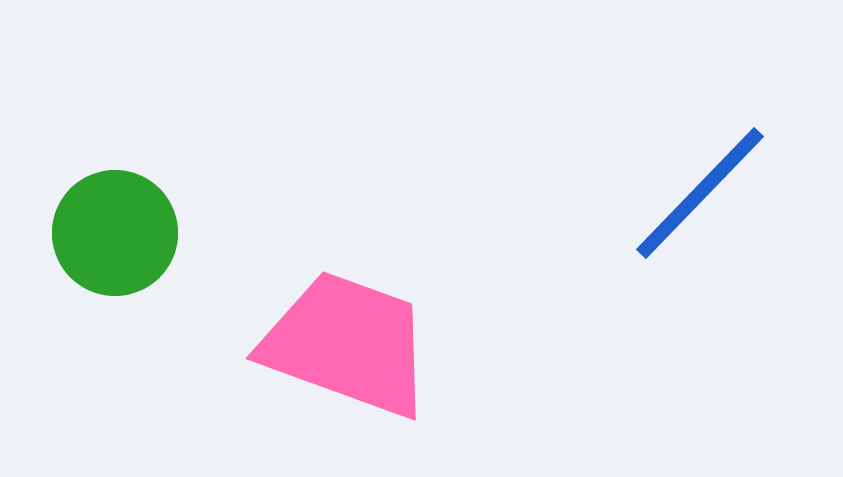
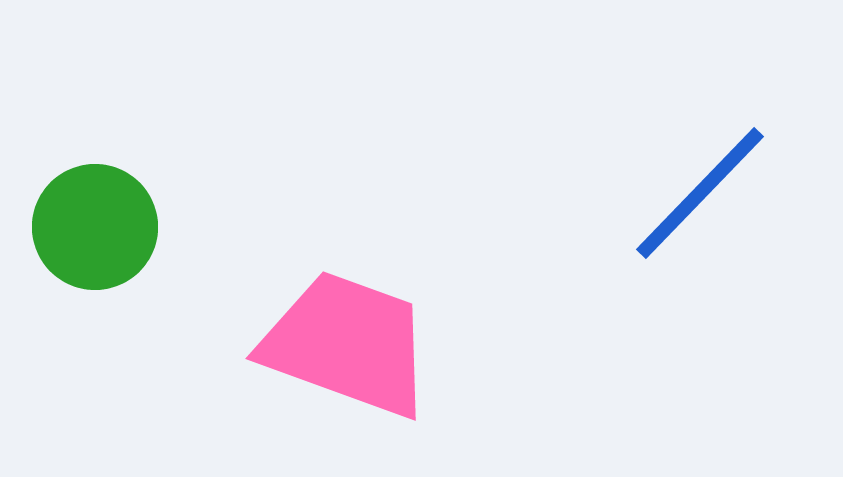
green circle: moved 20 px left, 6 px up
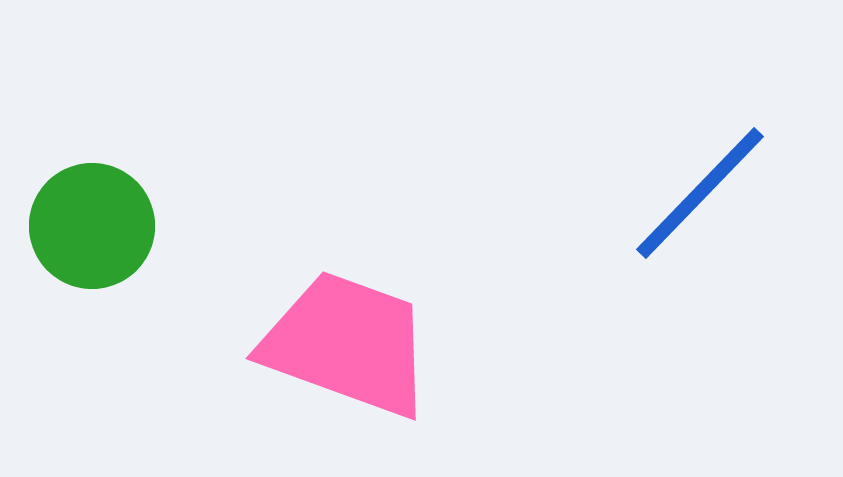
green circle: moved 3 px left, 1 px up
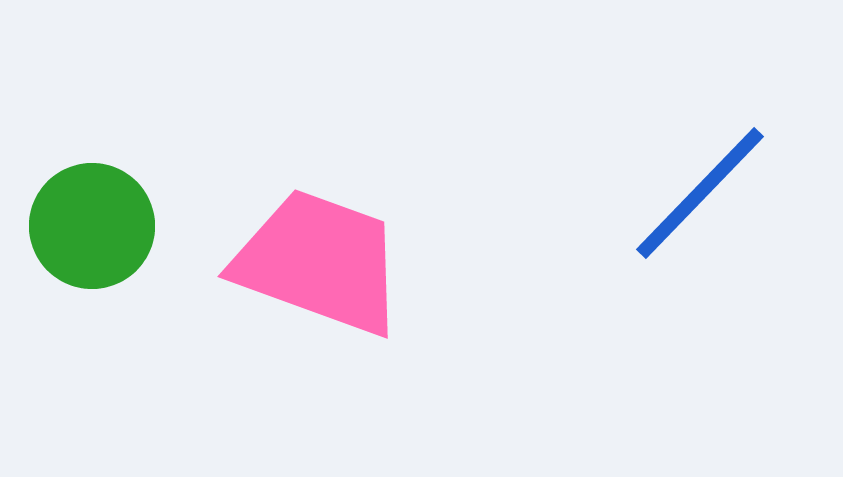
pink trapezoid: moved 28 px left, 82 px up
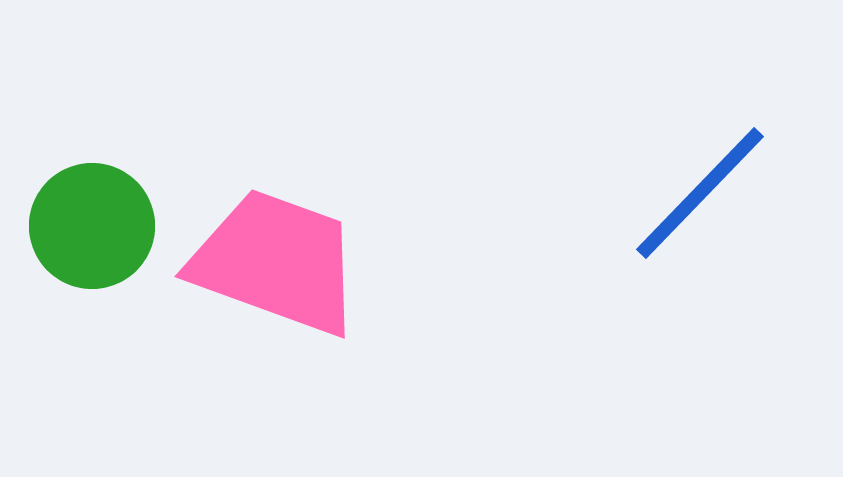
pink trapezoid: moved 43 px left
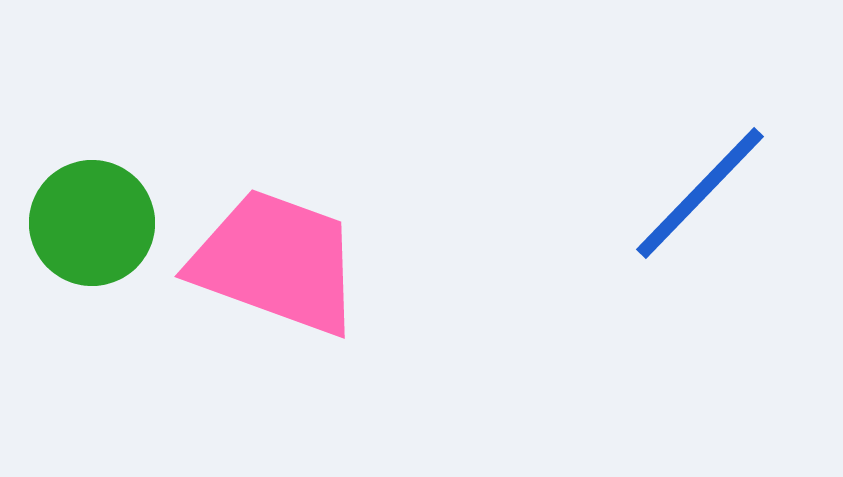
green circle: moved 3 px up
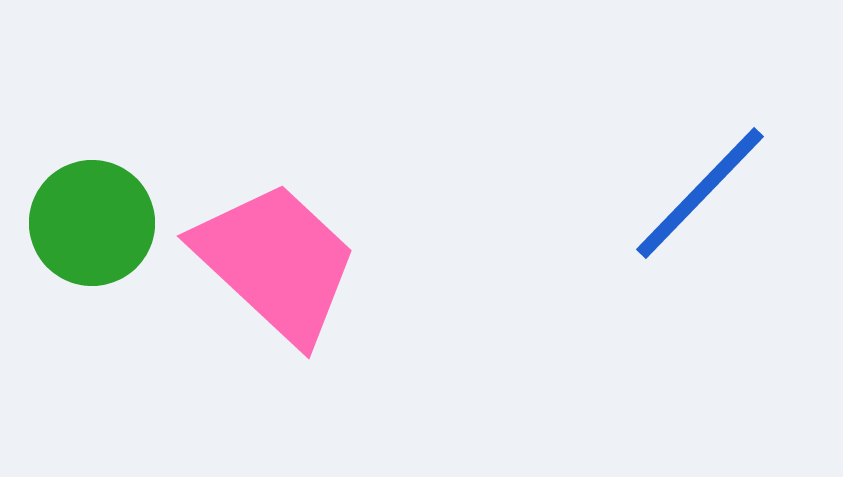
pink trapezoid: rotated 23 degrees clockwise
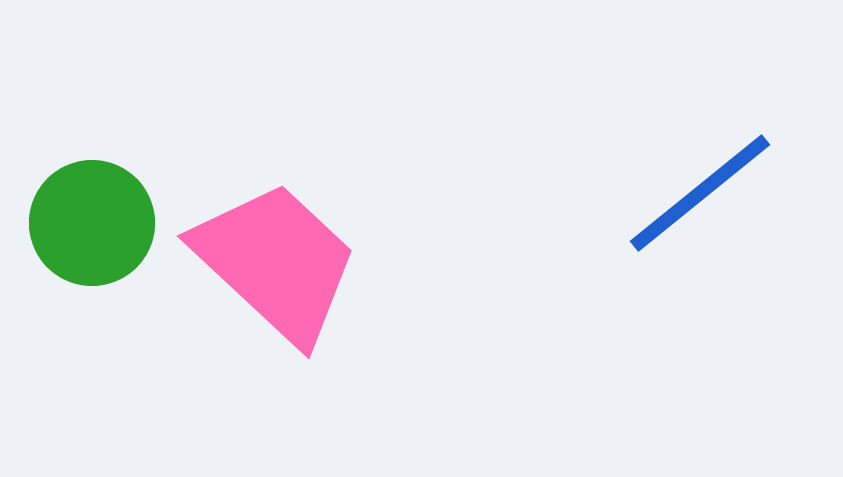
blue line: rotated 7 degrees clockwise
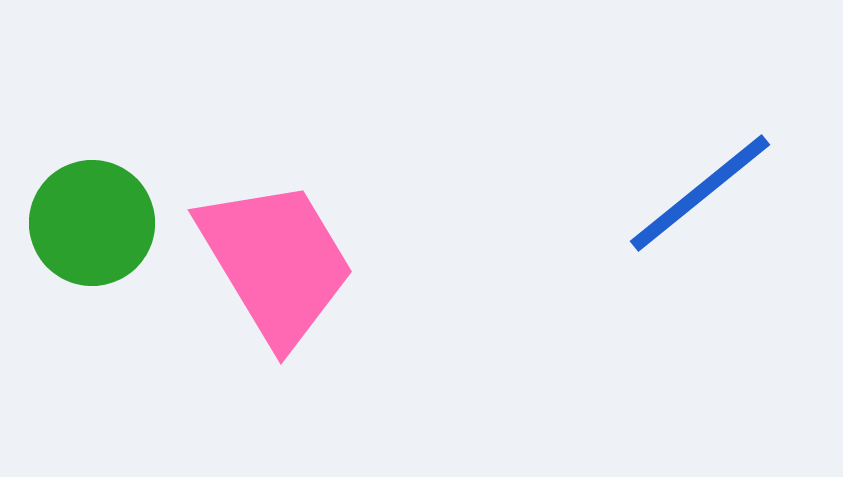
pink trapezoid: rotated 16 degrees clockwise
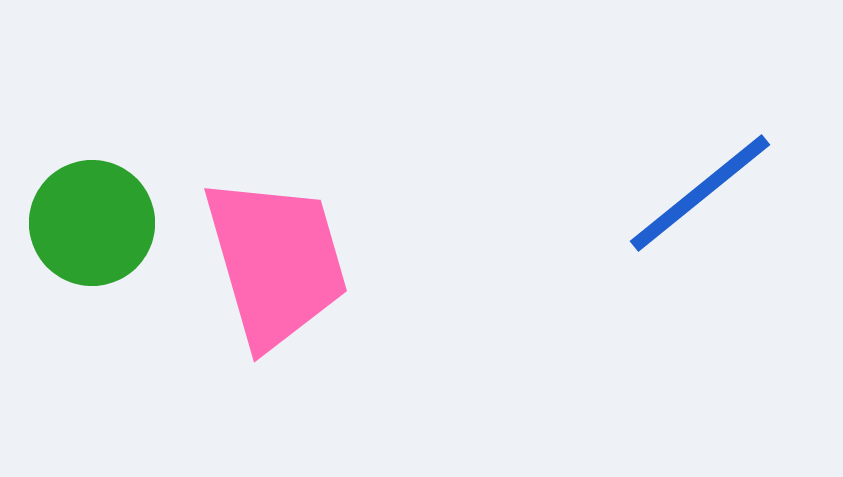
pink trapezoid: rotated 15 degrees clockwise
